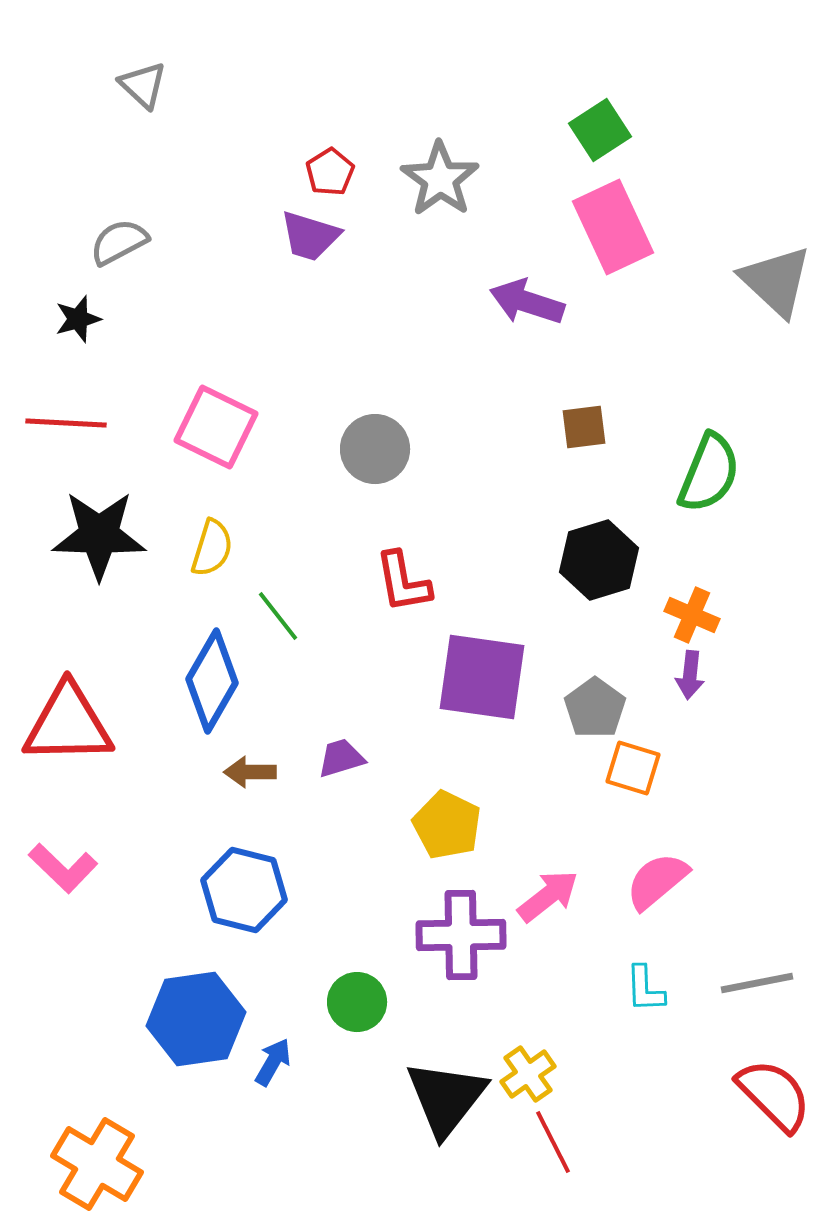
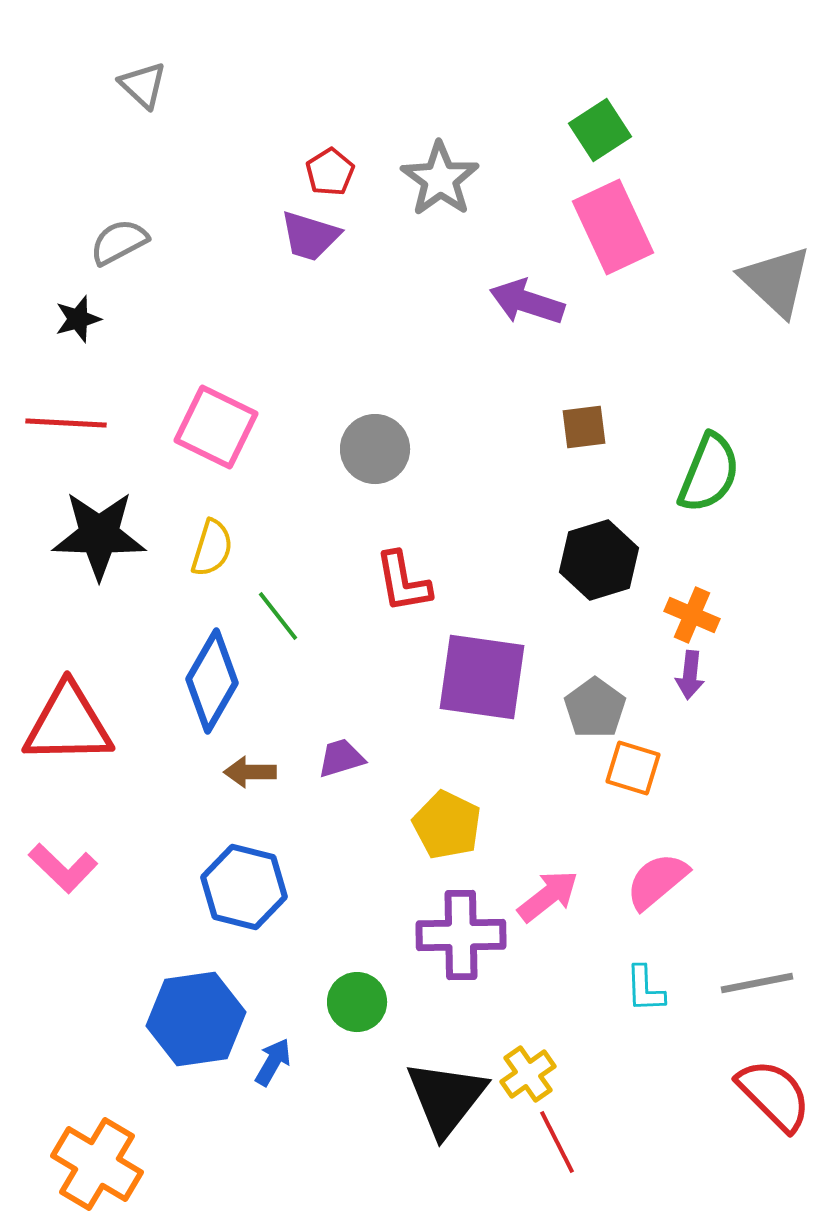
blue hexagon at (244, 890): moved 3 px up
red line at (553, 1142): moved 4 px right
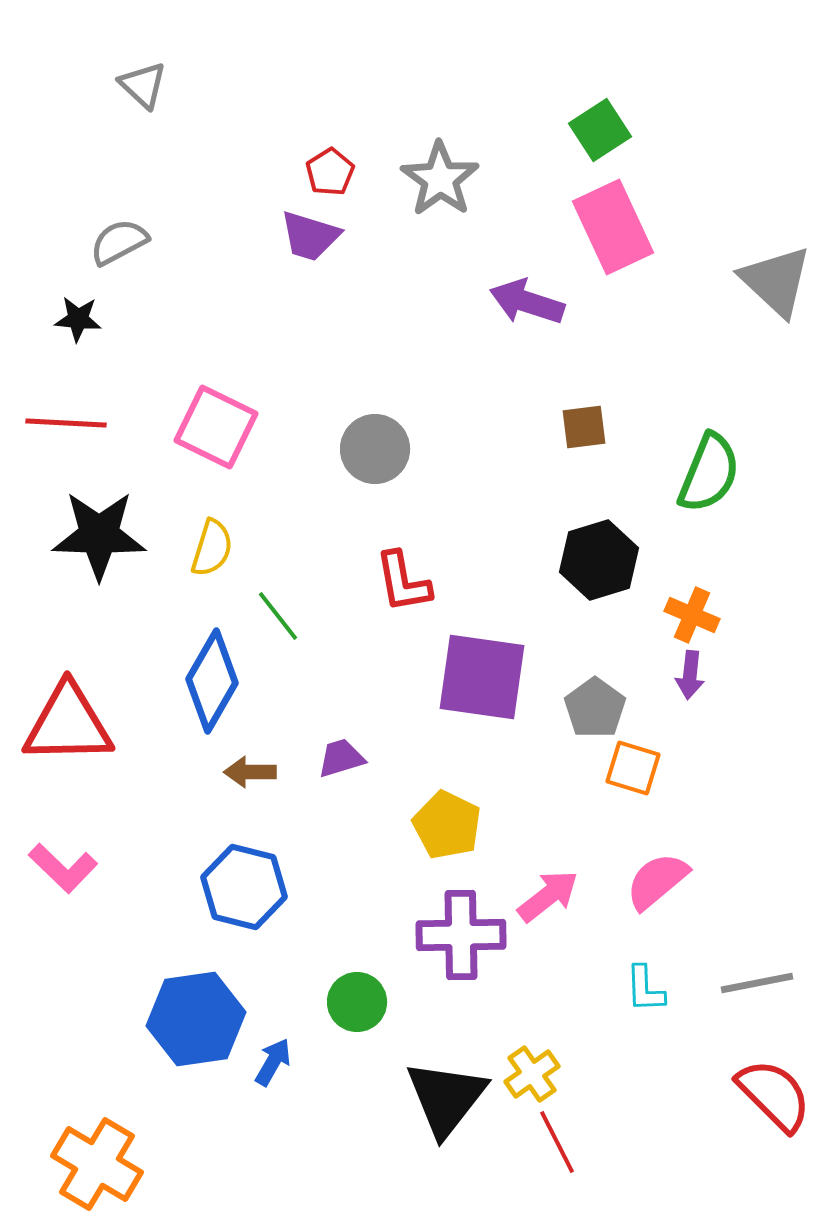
black star at (78, 319): rotated 21 degrees clockwise
yellow cross at (528, 1074): moved 4 px right
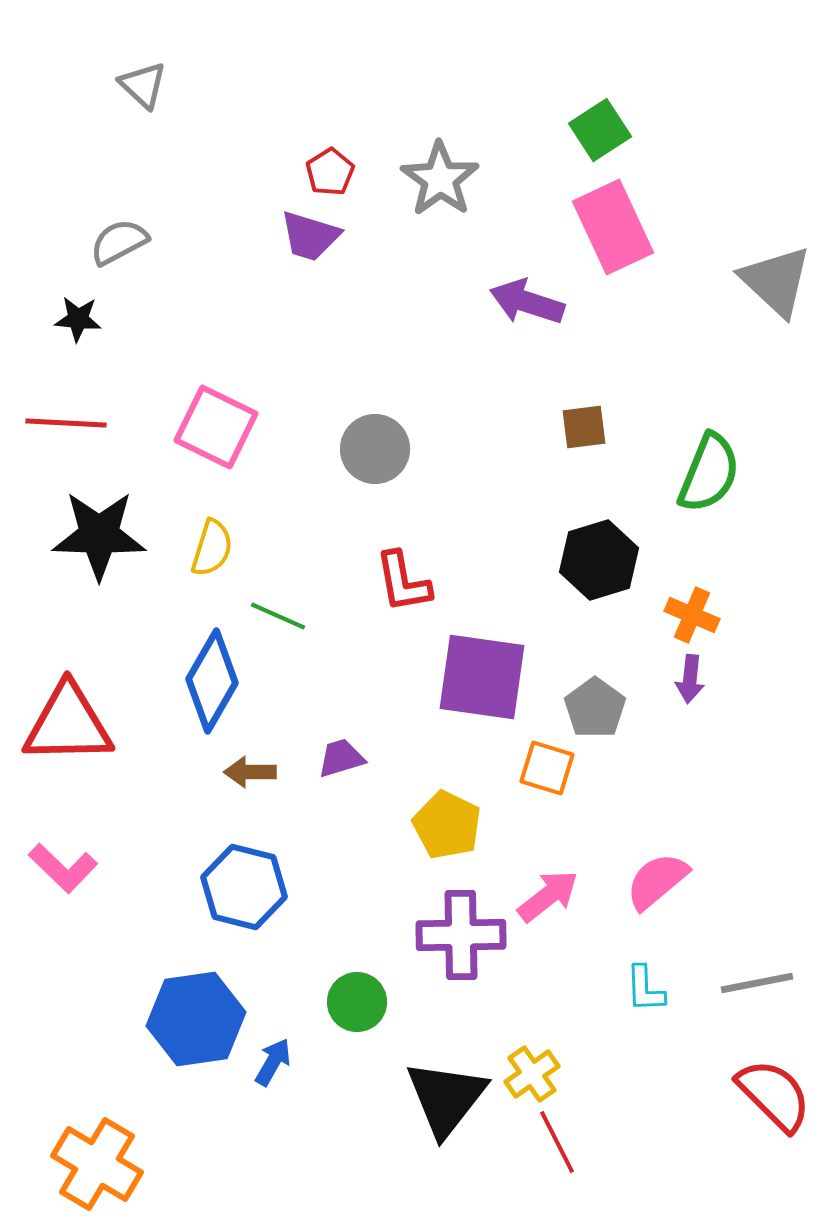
green line at (278, 616): rotated 28 degrees counterclockwise
purple arrow at (690, 675): moved 4 px down
orange square at (633, 768): moved 86 px left
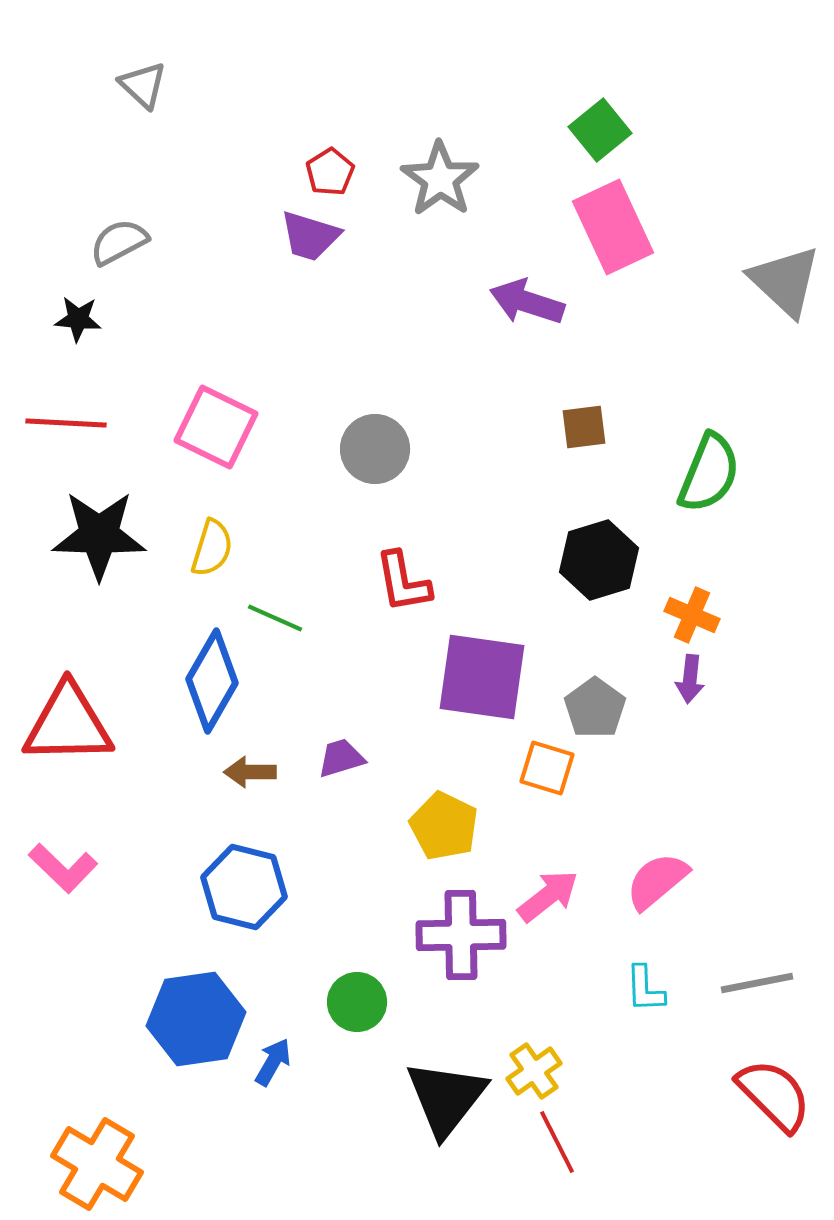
green square at (600, 130): rotated 6 degrees counterclockwise
gray triangle at (776, 281): moved 9 px right
green line at (278, 616): moved 3 px left, 2 px down
yellow pentagon at (447, 825): moved 3 px left, 1 px down
yellow cross at (532, 1074): moved 2 px right, 3 px up
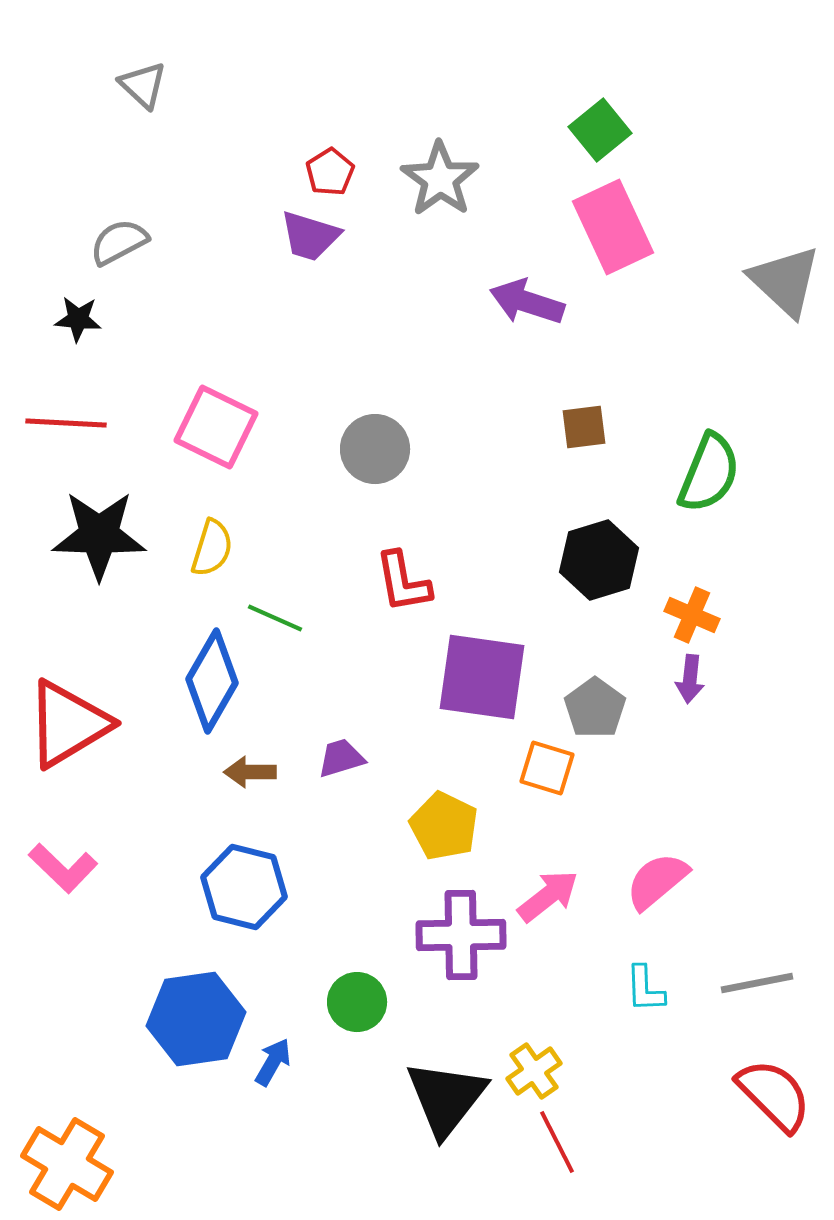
red triangle at (68, 724): rotated 30 degrees counterclockwise
orange cross at (97, 1164): moved 30 px left
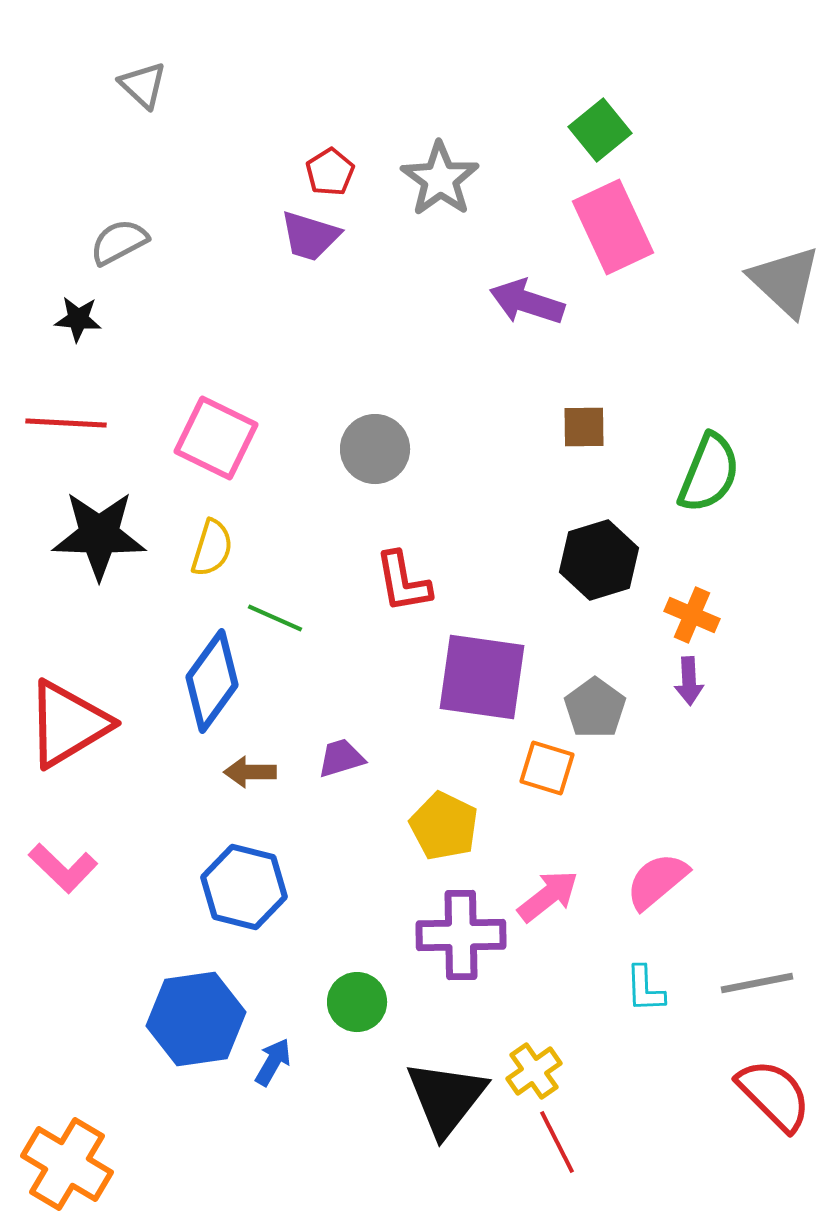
pink square at (216, 427): moved 11 px down
brown square at (584, 427): rotated 6 degrees clockwise
purple arrow at (690, 679): moved 1 px left, 2 px down; rotated 9 degrees counterclockwise
blue diamond at (212, 681): rotated 6 degrees clockwise
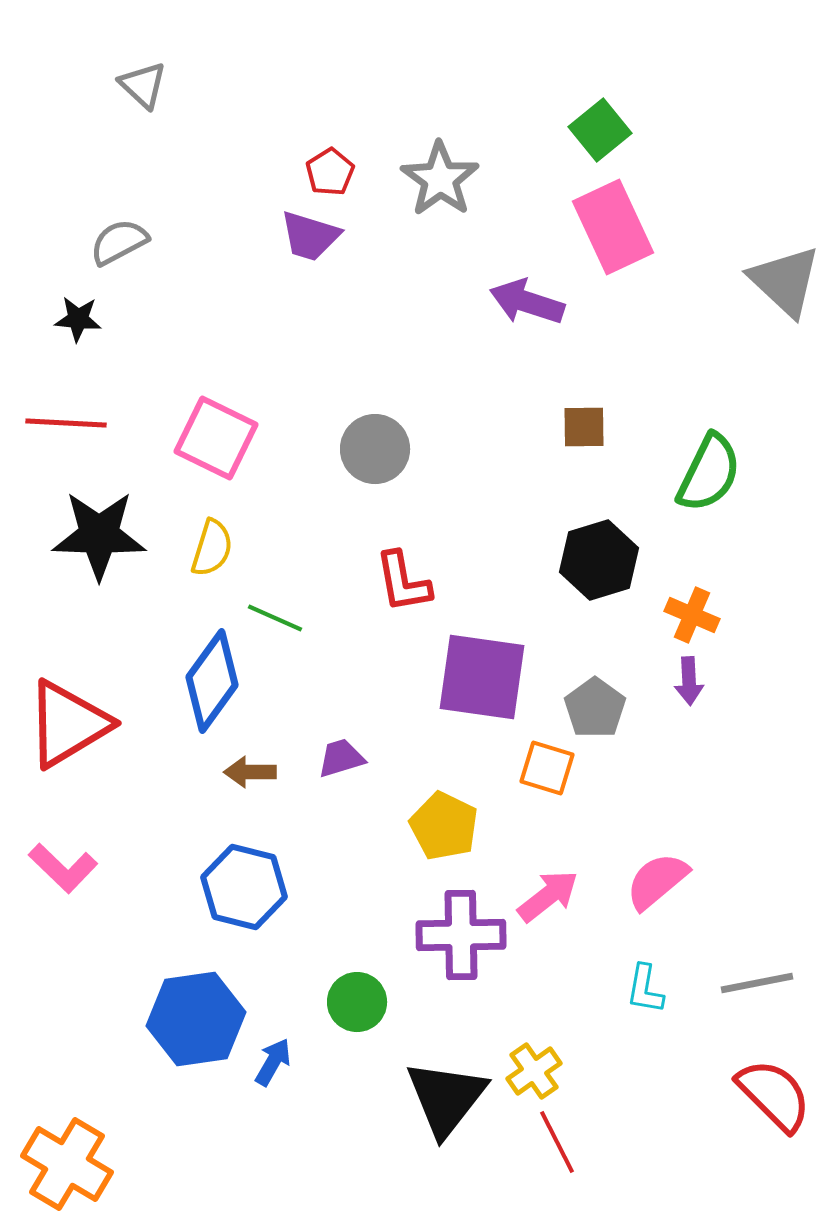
green semicircle at (709, 473): rotated 4 degrees clockwise
cyan L-shape at (645, 989): rotated 12 degrees clockwise
